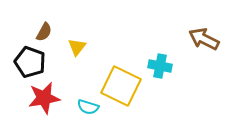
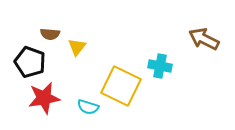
brown semicircle: moved 6 px right, 2 px down; rotated 66 degrees clockwise
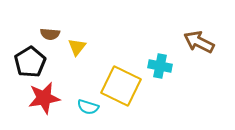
brown arrow: moved 5 px left, 3 px down
black pentagon: rotated 20 degrees clockwise
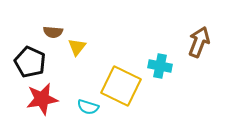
brown semicircle: moved 3 px right, 2 px up
brown arrow: rotated 84 degrees clockwise
black pentagon: rotated 16 degrees counterclockwise
red star: moved 2 px left, 1 px down
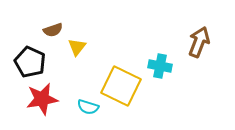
brown semicircle: moved 2 px up; rotated 24 degrees counterclockwise
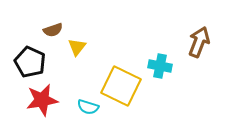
red star: moved 1 px down
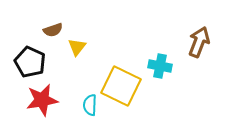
cyan semicircle: moved 2 px right, 2 px up; rotated 75 degrees clockwise
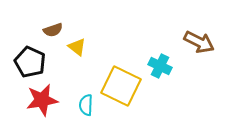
brown arrow: rotated 96 degrees clockwise
yellow triangle: rotated 30 degrees counterclockwise
cyan cross: rotated 15 degrees clockwise
cyan semicircle: moved 4 px left
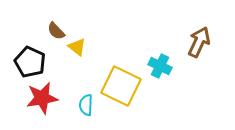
brown semicircle: moved 3 px right, 1 px down; rotated 66 degrees clockwise
brown arrow: rotated 92 degrees counterclockwise
red star: moved 2 px up
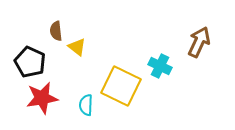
brown semicircle: rotated 36 degrees clockwise
